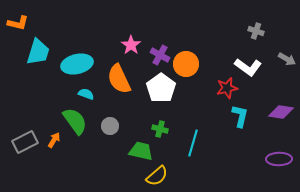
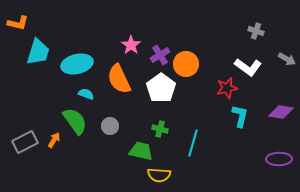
purple cross: rotated 30 degrees clockwise
yellow semicircle: moved 2 px right, 1 px up; rotated 45 degrees clockwise
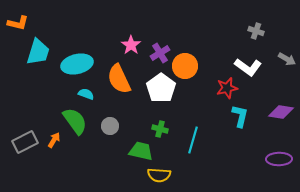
purple cross: moved 2 px up
orange circle: moved 1 px left, 2 px down
cyan line: moved 3 px up
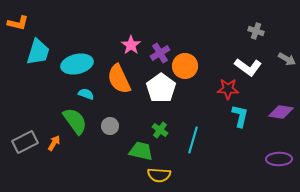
red star: moved 1 px right, 1 px down; rotated 15 degrees clockwise
green cross: moved 1 px down; rotated 21 degrees clockwise
orange arrow: moved 3 px down
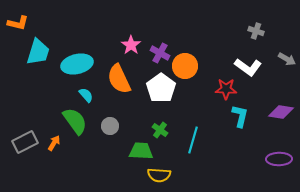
purple cross: rotated 30 degrees counterclockwise
red star: moved 2 px left
cyan semicircle: moved 1 px down; rotated 28 degrees clockwise
green trapezoid: rotated 10 degrees counterclockwise
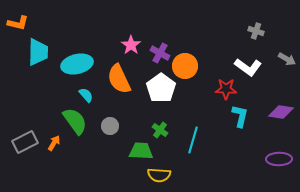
cyan trapezoid: rotated 16 degrees counterclockwise
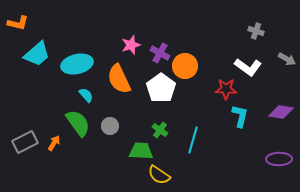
pink star: rotated 18 degrees clockwise
cyan trapezoid: moved 1 px left, 2 px down; rotated 48 degrees clockwise
green semicircle: moved 3 px right, 2 px down
yellow semicircle: rotated 30 degrees clockwise
